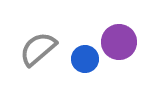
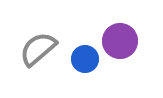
purple circle: moved 1 px right, 1 px up
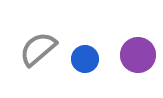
purple circle: moved 18 px right, 14 px down
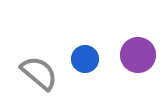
gray semicircle: moved 1 px right, 24 px down; rotated 81 degrees clockwise
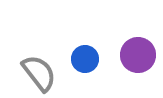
gray semicircle: rotated 12 degrees clockwise
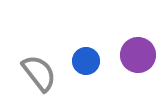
blue circle: moved 1 px right, 2 px down
